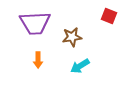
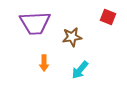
red square: moved 1 px left, 1 px down
orange arrow: moved 6 px right, 3 px down
cyan arrow: moved 4 px down; rotated 18 degrees counterclockwise
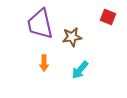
purple trapezoid: moved 5 px right, 1 px down; rotated 80 degrees clockwise
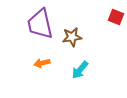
red square: moved 8 px right
orange arrow: moved 2 px left; rotated 77 degrees clockwise
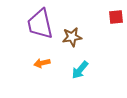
red square: rotated 28 degrees counterclockwise
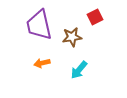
red square: moved 21 px left; rotated 21 degrees counterclockwise
purple trapezoid: moved 1 px left, 1 px down
cyan arrow: moved 1 px left
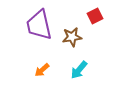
red square: moved 1 px up
orange arrow: moved 7 px down; rotated 28 degrees counterclockwise
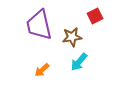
cyan arrow: moved 8 px up
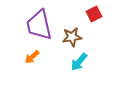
red square: moved 1 px left, 2 px up
orange arrow: moved 10 px left, 13 px up
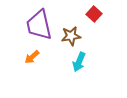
red square: rotated 21 degrees counterclockwise
brown star: moved 1 px left, 1 px up
cyan arrow: rotated 18 degrees counterclockwise
